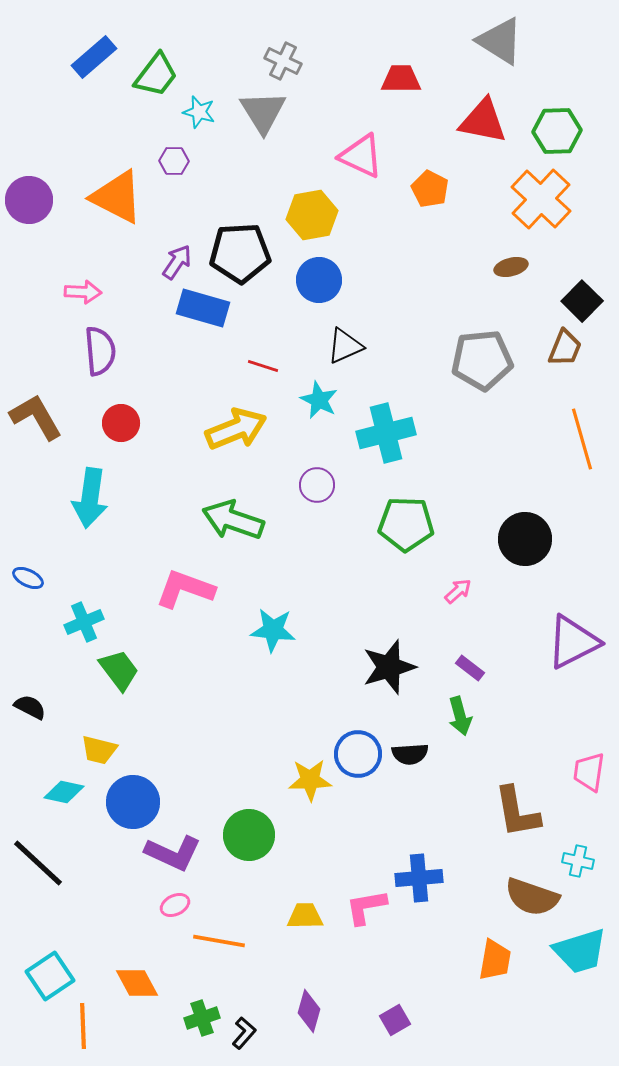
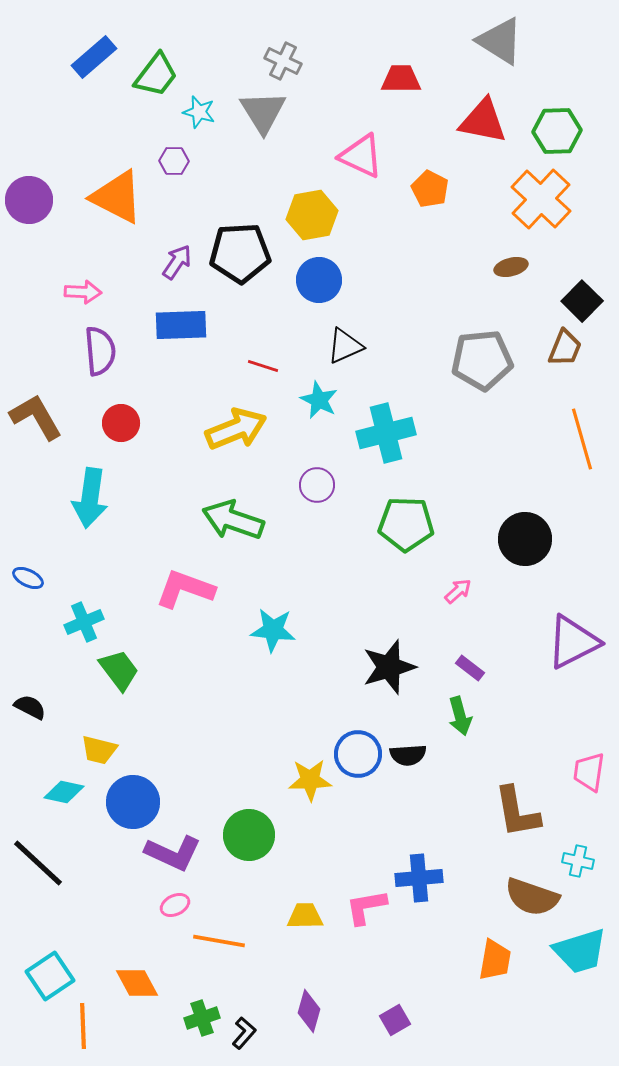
blue rectangle at (203, 308): moved 22 px left, 17 px down; rotated 18 degrees counterclockwise
black semicircle at (410, 754): moved 2 px left, 1 px down
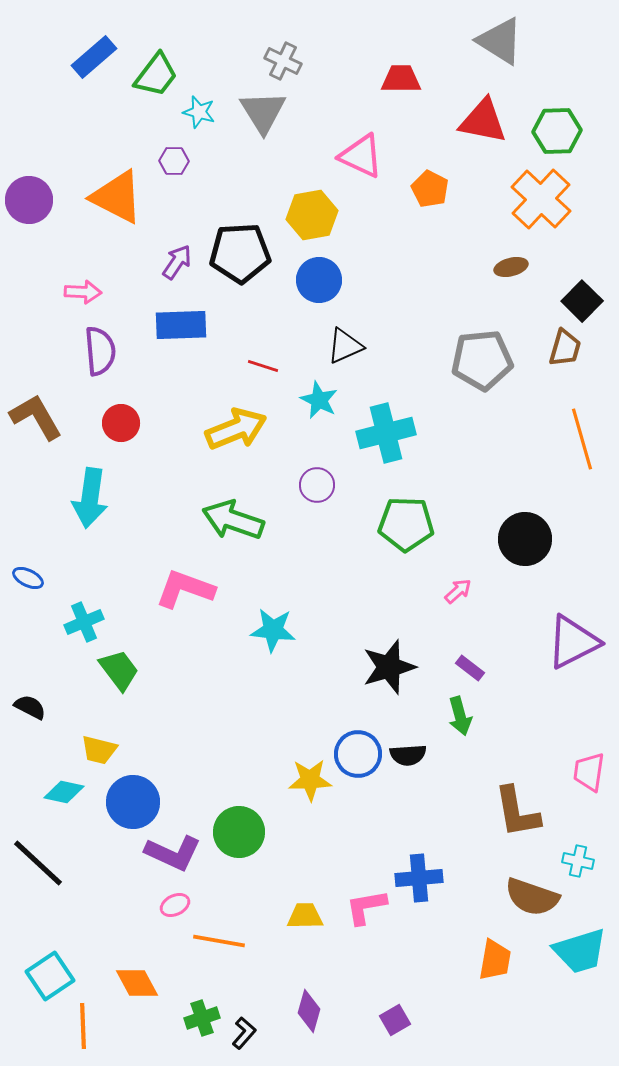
brown trapezoid at (565, 348): rotated 6 degrees counterclockwise
green circle at (249, 835): moved 10 px left, 3 px up
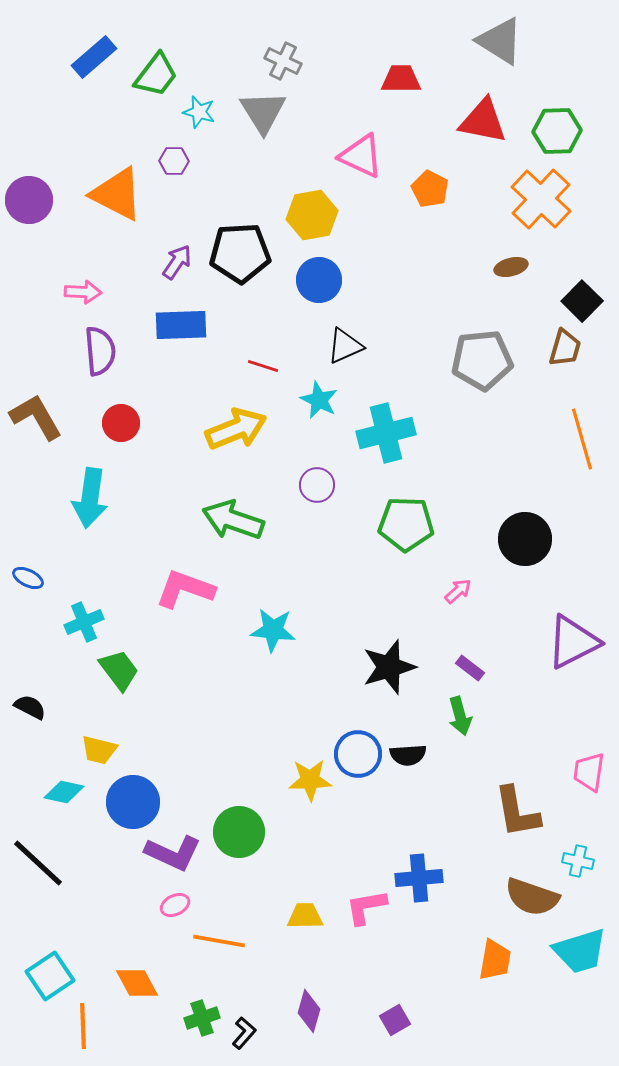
orange triangle at (117, 197): moved 3 px up
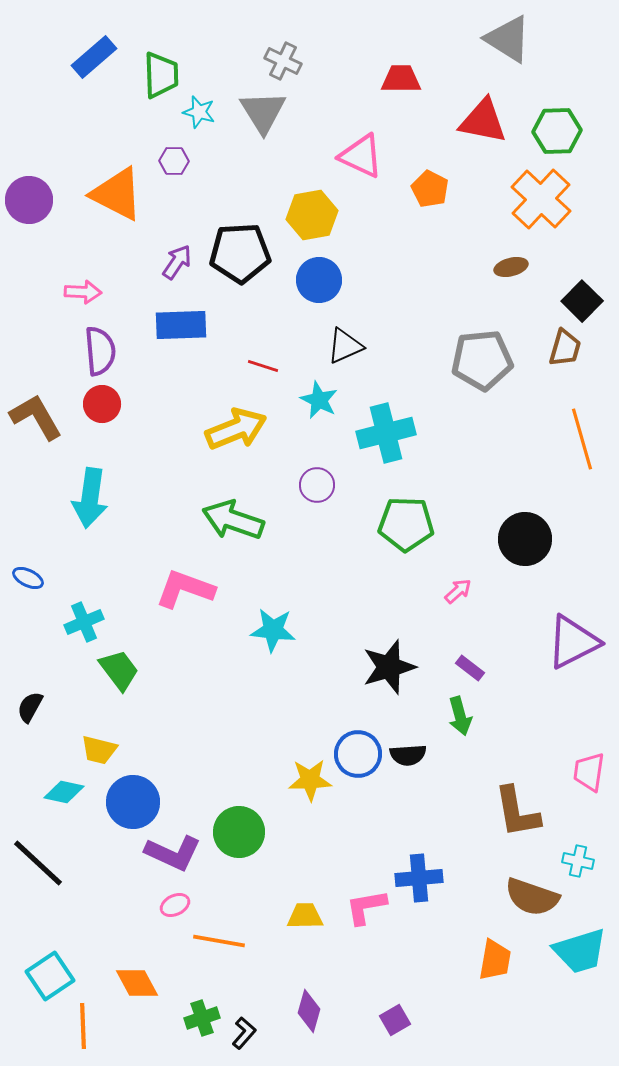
gray triangle at (500, 41): moved 8 px right, 2 px up
green trapezoid at (156, 75): moved 5 px right; rotated 39 degrees counterclockwise
red circle at (121, 423): moved 19 px left, 19 px up
black semicircle at (30, 707): rotated 88 degrees counterclockwise
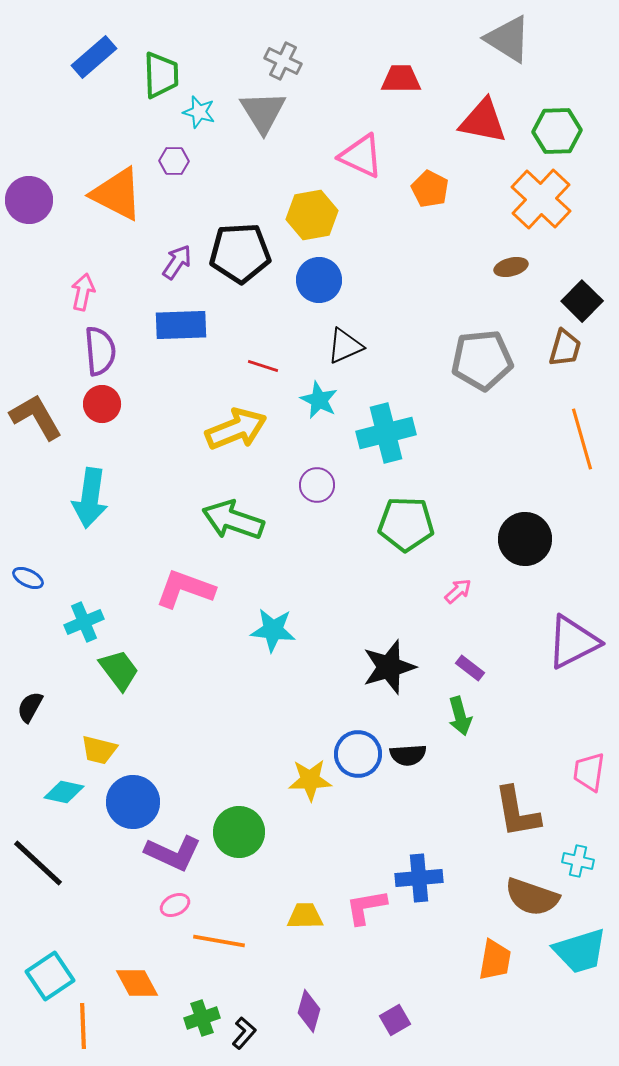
pink arrow at (83, 292): rotated 81 degrees counterclockwise
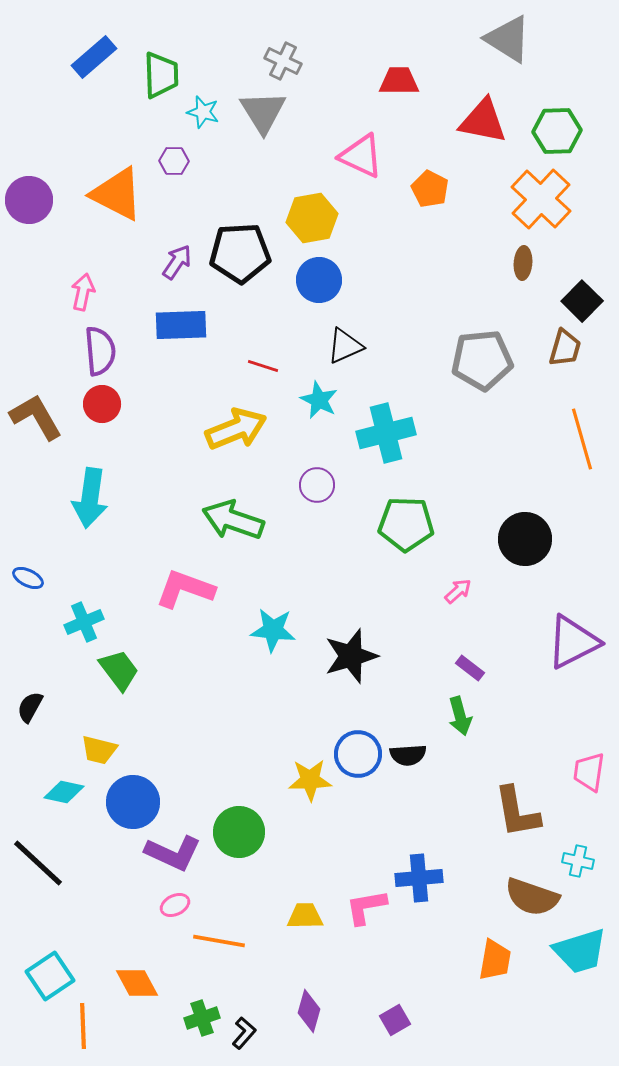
red trapezoid at (401, 79): moved 2 px left, 2 px down
cyan star at (199, 112): moved 4 px right
yellow hexagon at (312, 215): moved 3 px down
brown ellipse at (511, 267): moved 12 px right, 4 px up; rotated 72 degrees counterclockwise
black star at (389, 667): moved 38 px left, 11 px up
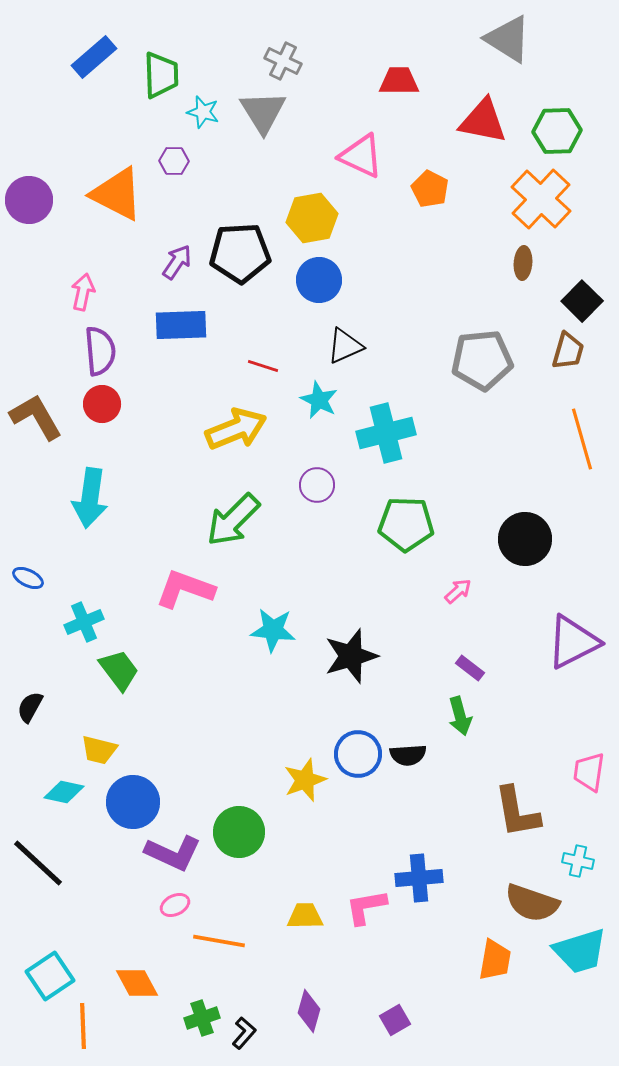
brown trapezoid at (565, 348): moved 3 px right, 3 px down
green arrow at (233, 520): rotated 64 degrees counterclockwise
yellow star at (310, 780): moved 5 px left; rotated 18 degrees counterclockwise
brown semicircle at (532, 897): moved 6 px down
